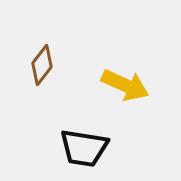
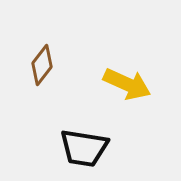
yellow arrow: moved 2 px right, 1 px up
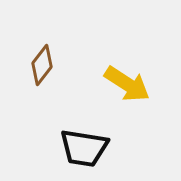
yellow arrow: rotated 9 degrees clockwise
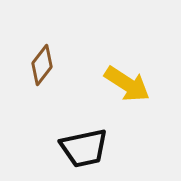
black trapezoid: rotated 21 degrees counterclockwise
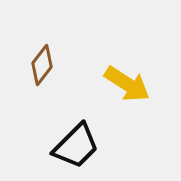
black trapezoid: moved 8 px left, 2 px up; rotated 33 degrees counterclockwise
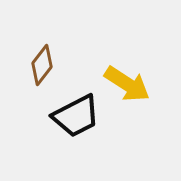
black trapezoid: moved 30 px up; rotated 18 degrees clockwise
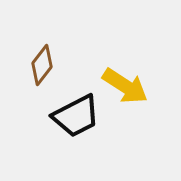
yellow arrow: moved 2 px left, 2 px down
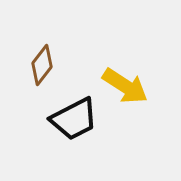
black trapezoid: moved 2 px left, 3 px down
